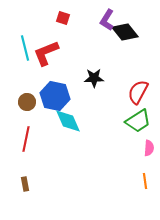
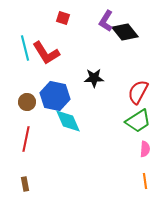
purple L-shape: moved 1 px left, 1 px down
red L-shape: rotated 100 degrees counterclockwise
pink semicircle: moved 4 px left, 1 px down
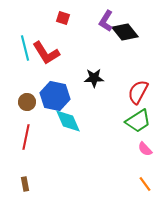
red line: moved 2 px up
pink semicircle: rotated 133 degrees clockwise
orange line: moved 3 px down; rotated 28 degrees counterclockwise
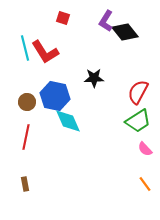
red L-shape: moved 1 px left, 1 px up
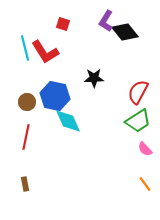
red square: moved 6 px down
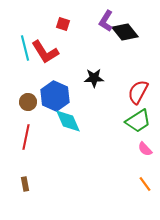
blue hexagon: rotated 12 degrees clockwise
brown circle: moved 1 px right
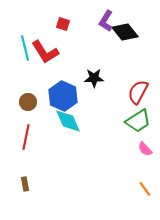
blue hexagon: moved 8 px right
orange line: moved 5 px down
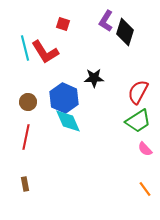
black diamond: rotated 56 degrees clockwise
blue hexagon: moved 1 px right, 2 px down
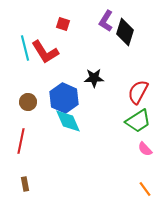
red line: moved 5 px left, 4 px down
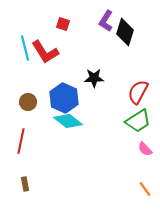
cyan diamond: rotated 28 degrees counterclockwise
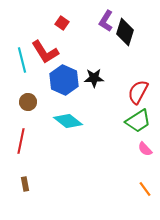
red square: moved 1 px left, 1 px up; rotated 16 degrees clockwise
cyan line: moved 3 px left, 12 px down
blue hexagon: moved 18 px up
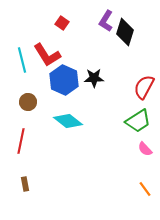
red L-shape: moved 2 px right, 3 px down
red semicircle: moved 6 px right, 5 px up
